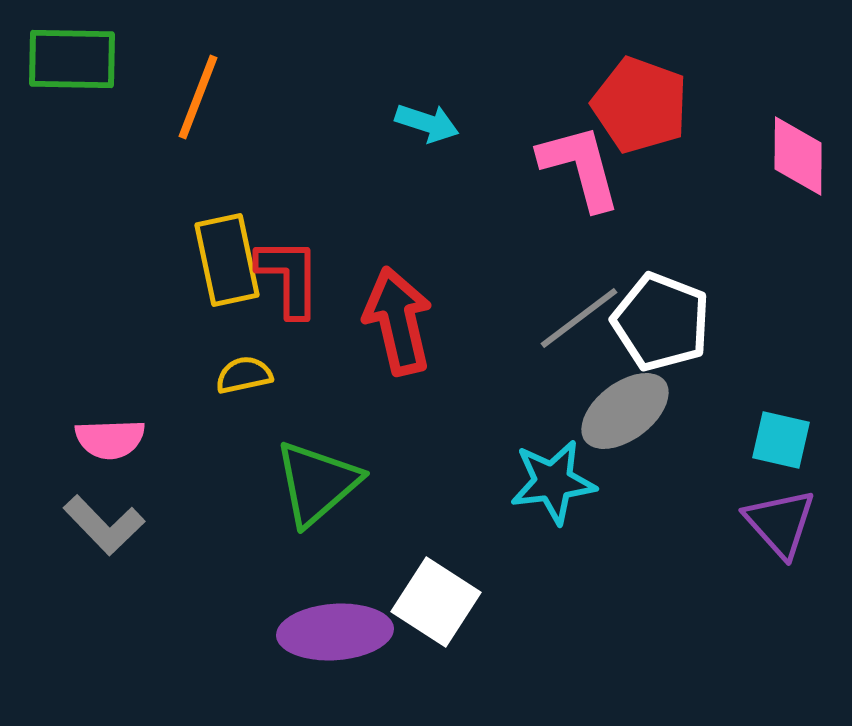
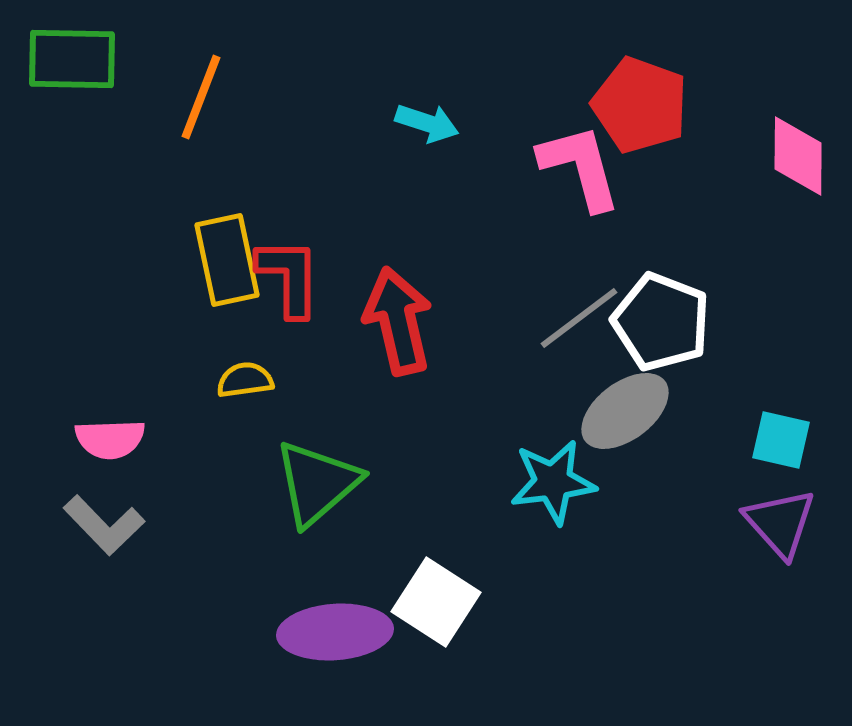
orange line: moved 3 px right
yellow semicircle: moved 1 px right, 5 px down; rotated 4 degrees clockwise
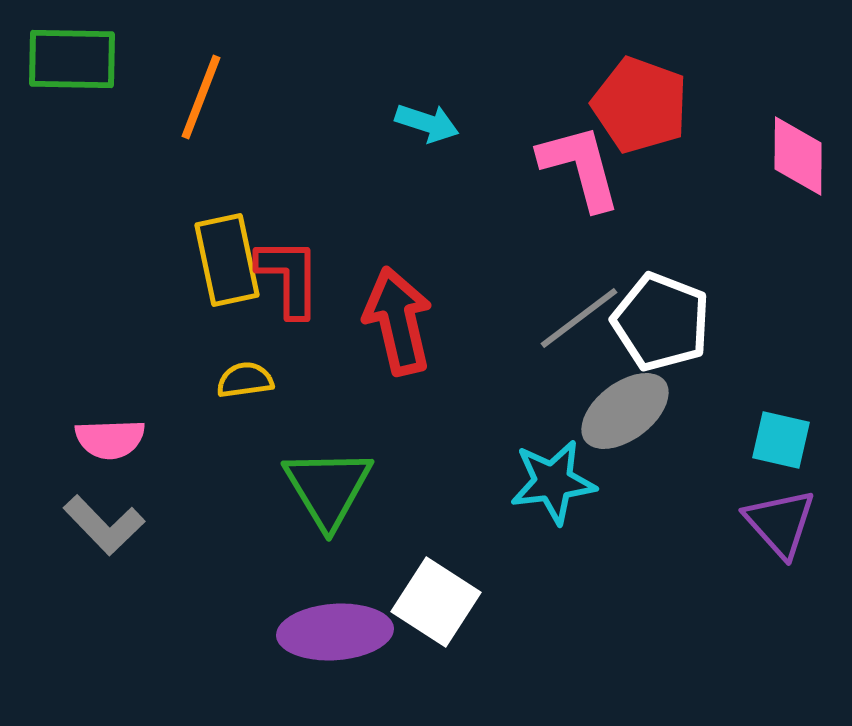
green triangle: moved 11 px right, 5 px down; rotated 20 degrees counterclockwise
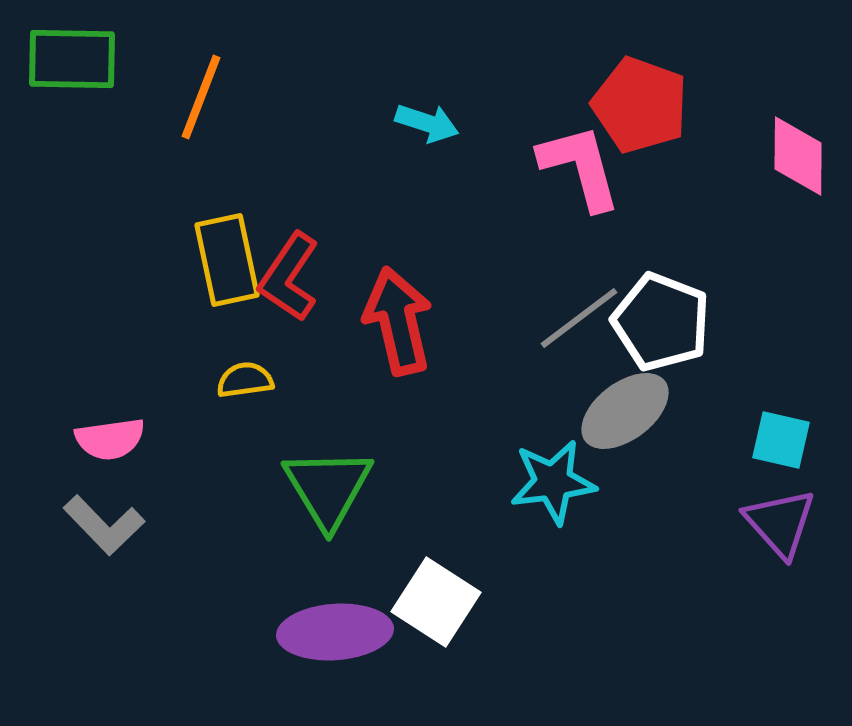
red L-shape: rotated 146 degrees counterclockwise
pink semicircle: rotated 6 degrees counterclockwise
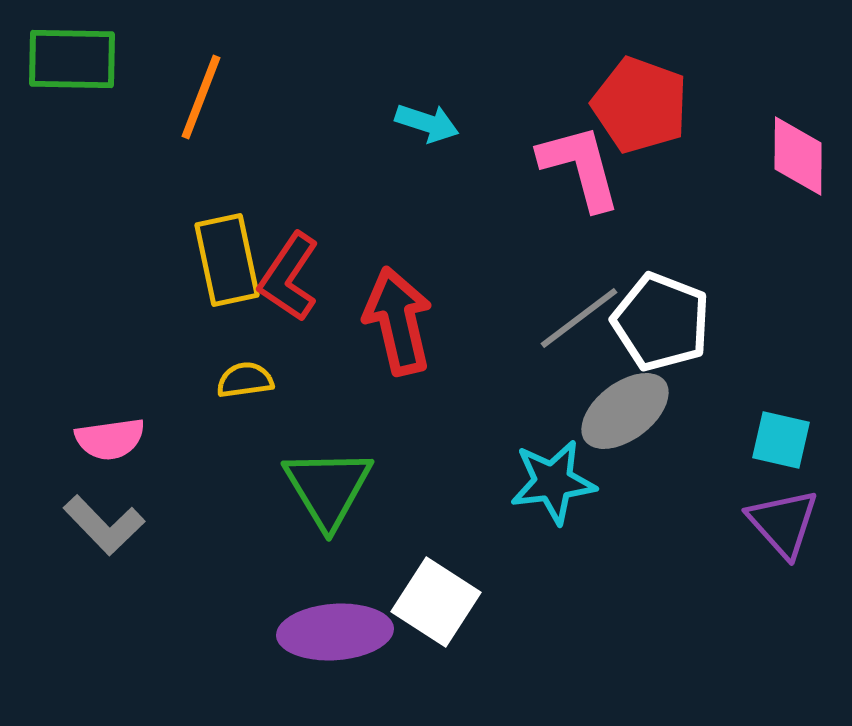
purple triangle: moved 3 px right
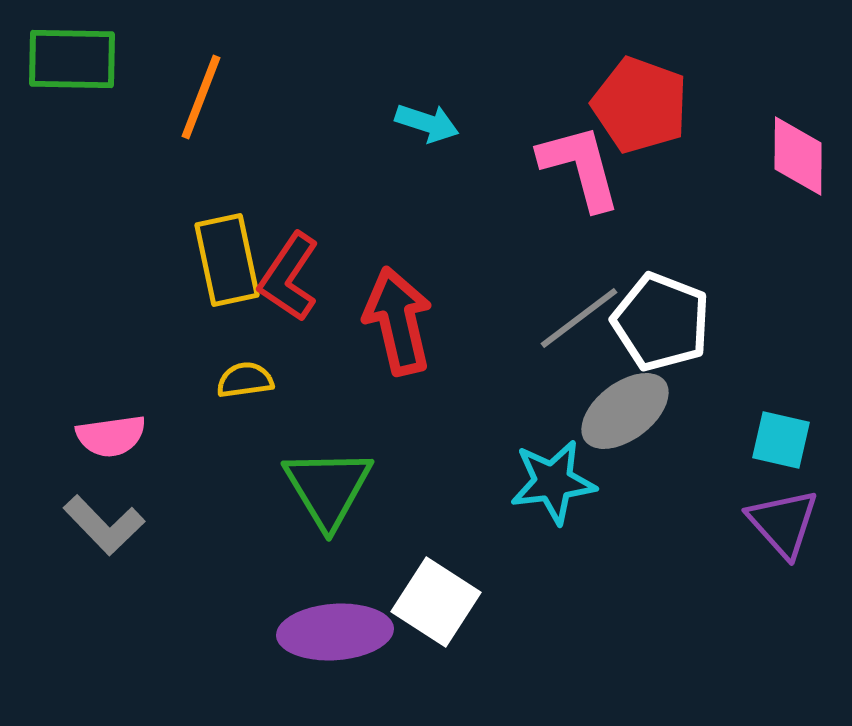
pink semicircle: moved 1 px right, 3 px up
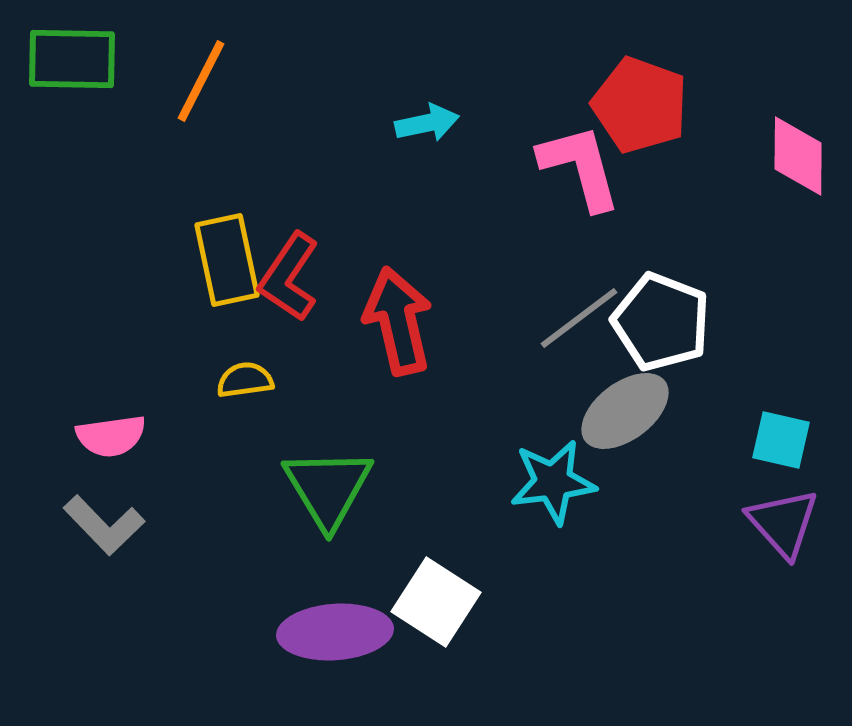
orange line: moved 16 px up; rotated 6 degrees clockwise
cyan arrow: rotated 30 degrees counterclockwise
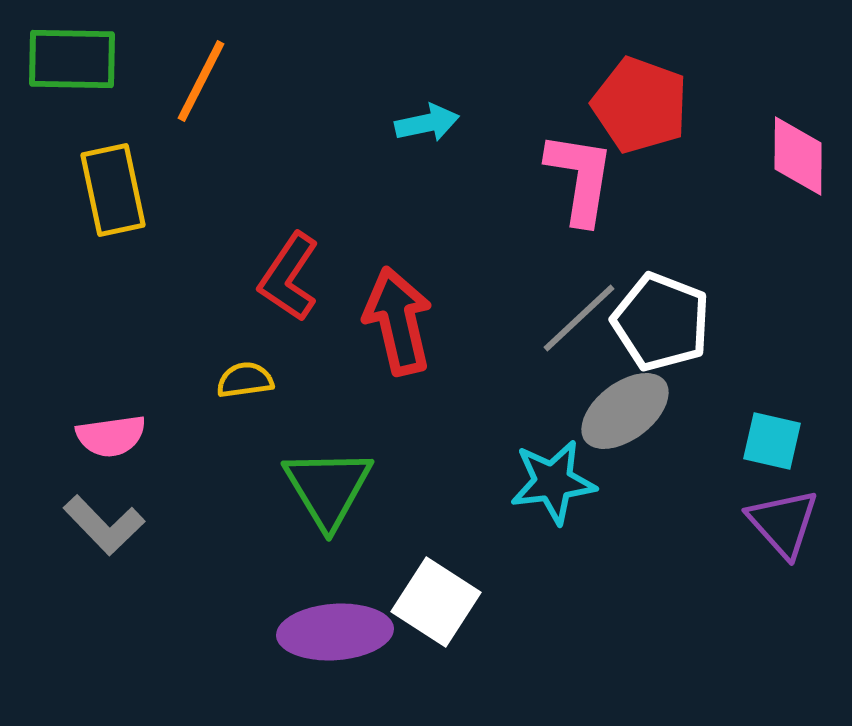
pink L-shape: moved 11 px down; rotated 24 degrees clockwise
yellow rectangle: moved 114 px left, 70 px up
gray line: rotated 6 degrees counterclockwise
cyan square: moved 9 px left, 1 px down
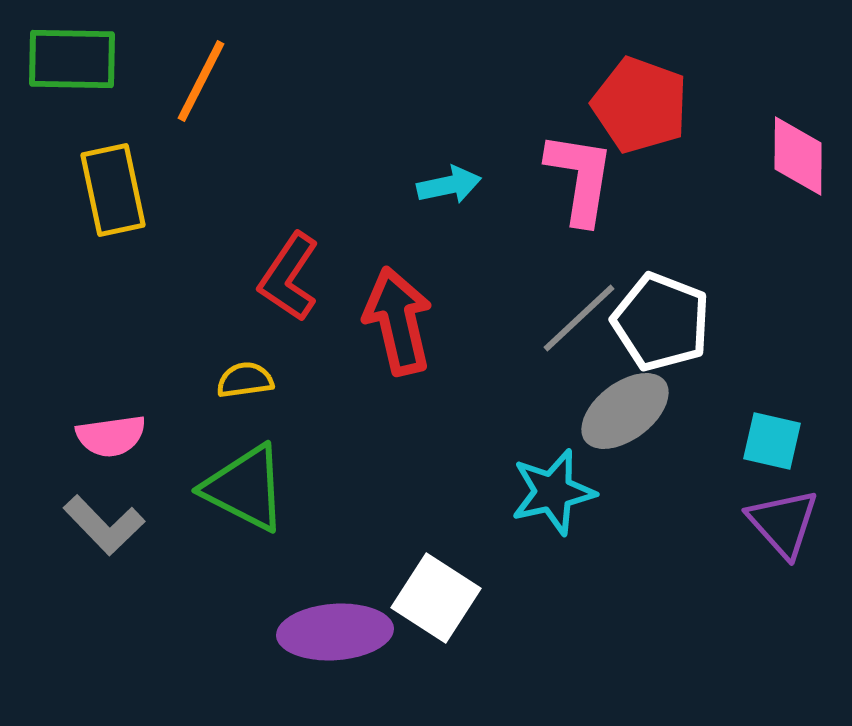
cyan arrow: moved 22 px right, 62 px down
cyan star: moved 10 px down; rotated 6 degrees counterclockwise
green triangle: moved 83 px left; rotated 32 degrees counterclockwise
white square: moved 4 px up
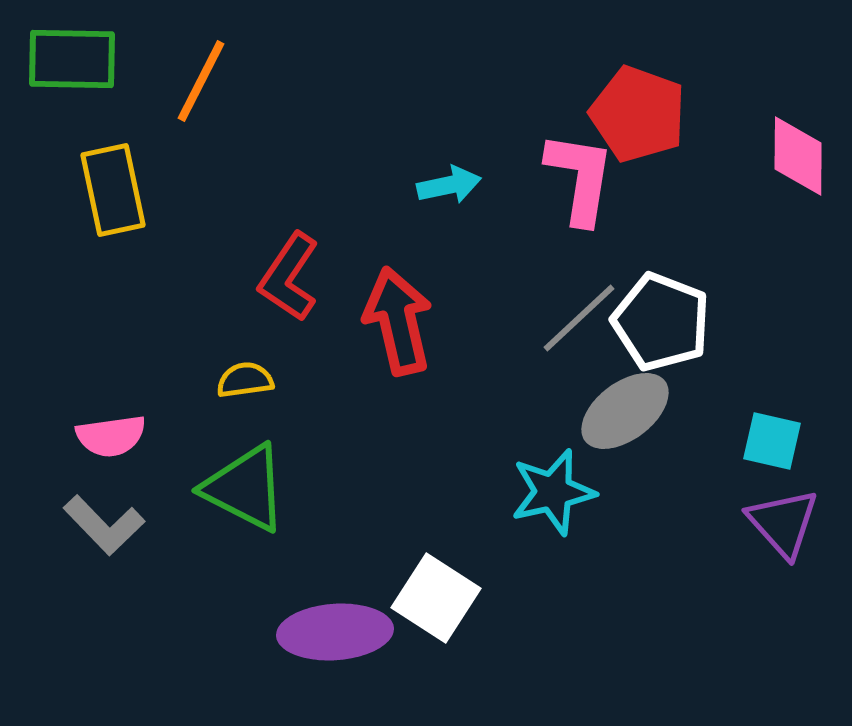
red pentagon: moved 2 px left, 9 px down
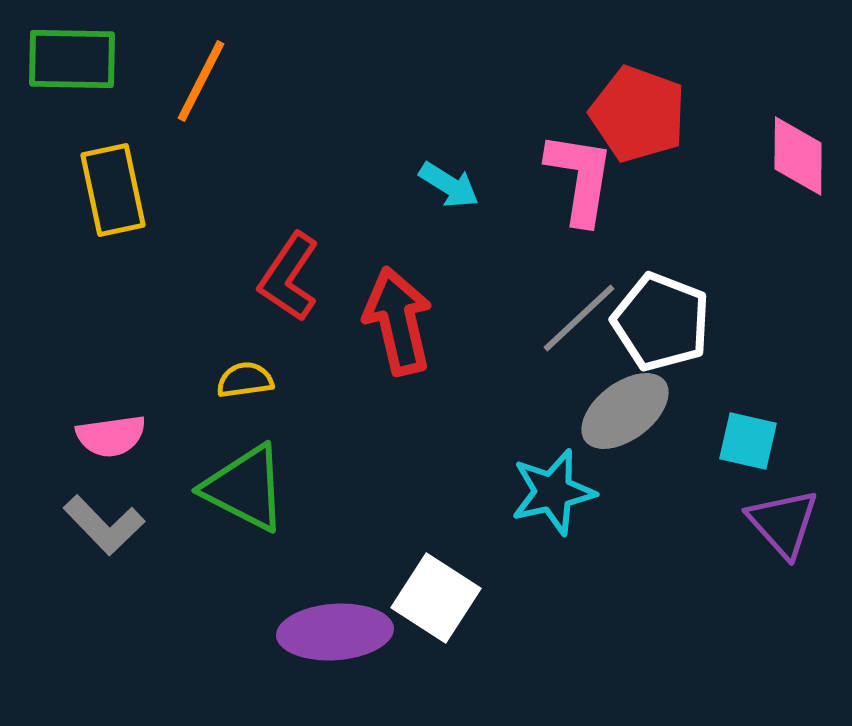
cyan arrow: rotated 44 degrees clockwise
cyan square: moved 24 px left
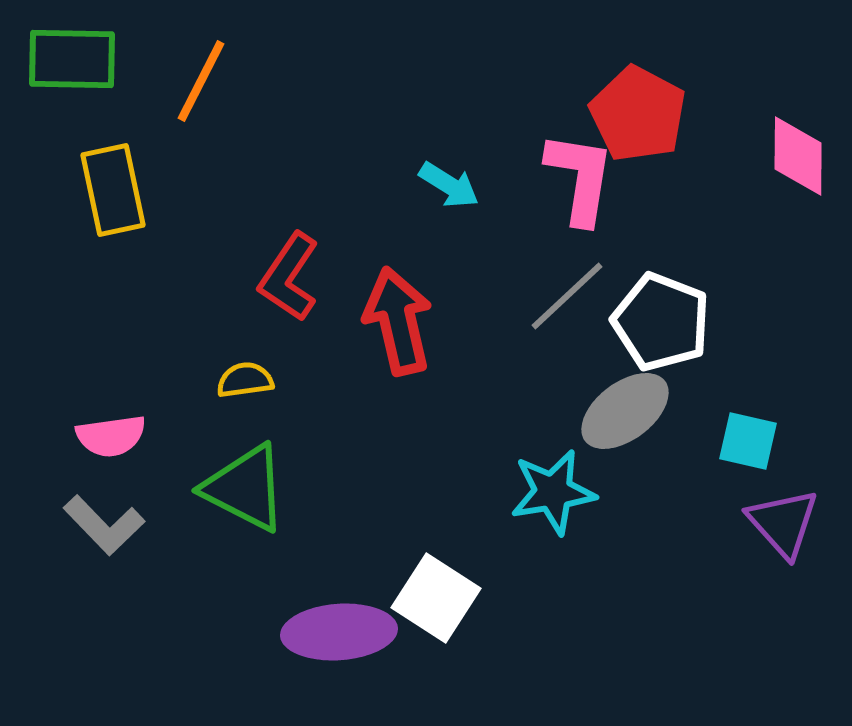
red pentagon: rotated 8 degrees clockwise
gray line: moved 12 px left, 22 px up
cyan star: rotated 4 degrees clockwise
purple ellipse: moved 4 px right
